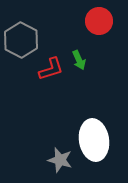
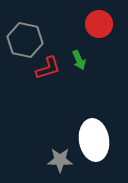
red circle: moved 3 px down
gray hexagon: moved 4 px right; rotated 16 degrees counterclockwise
red L-shape: moved 3 px left, 1 px up
gray star: rotated 15 degrees counterclockwise
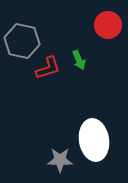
red circle: moved 9 px right, 1 px down
gray hexagon: moved 3 px left, 1 px down
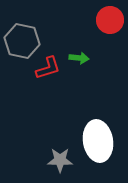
red circle: moved 2 px right, 5 px up
green arrow: moved 2 px up; rotated 60 degrees counterclockwise
white ellipse: moved 4 px right, 1 px down
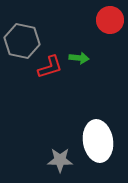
red L-shape: moved 2 px right, 1 px up
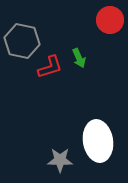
green arrow: rotated 60 degrees clockwise
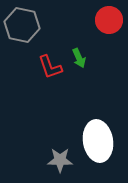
red circle: moved 1 px left
gray hexagon: moved 16 px up
red L-shape: rotated 88 degrees clockwise
